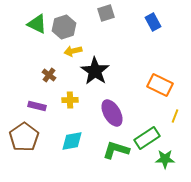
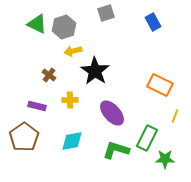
purple ellipse: rotated 12 degrees counterclockwise
green rectangle: rotated 30 degrees counterclockwise
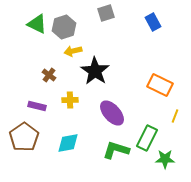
cyan diamond: moved 4 px left, 2 px down
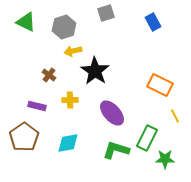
green triangle: moved 11 px left, 2 px up
yellow line: rotated 48 degrees counterclockwise
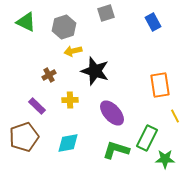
black star: rotated 16 degrees counterclockwise
brown cross: rotated 24 degrees clockwise
orange rectangle: rotated 55 degrees clockwise
purple rectangle: rotated 30 degrees clockwise
brown pentagon: rotated 16 degrees clockwise
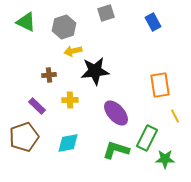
black star: rotated 24 degrees counterclockwise
brown cross: rotated 24 degrees clockwise
purple ellipse: moved 4 px right
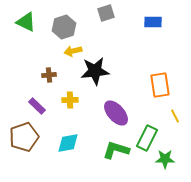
blue rectangle: rotated 60 degrees counterclockwise
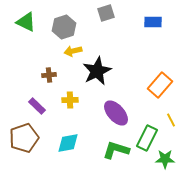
black star: moved 2 px right; rotated 20 degrees counterclockwise
orange rectangle: rotated 50 degrees clockwise
yellow line: moved 4 px left, 4 px down
brown pentagon: moved 1 px down
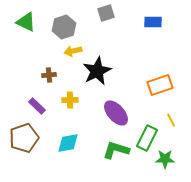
orange rectangle: rotated 30 degrees clockwise
